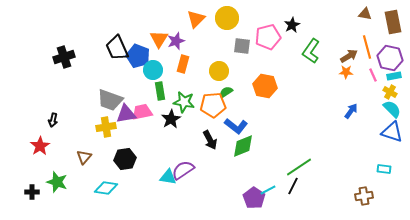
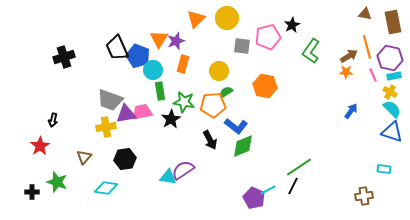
purple pentagon at (254, 198): rotated 10 degrees counterclockwise
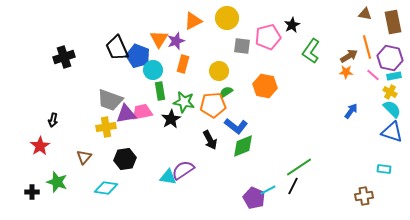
orange triangle at (196, 19): moved 3 px left, 2 px down; rotated 18 degrees clockwise
pink line at (373, 75): rotated 24 degrees counterclockwise
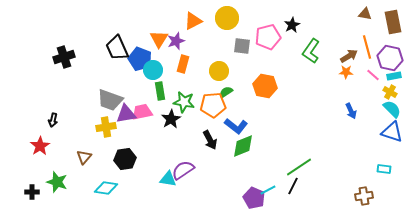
blue pentagon at (138, 56): moved 2 px right, 3 px down
blue arrow at (351, 111): rotated 119 degrees clockwise
cyan triangle at (168, 177): moved 2 px down
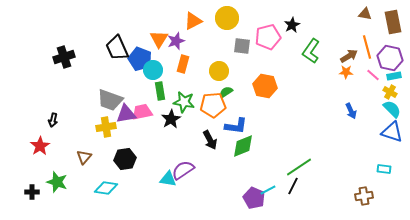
blue L-shape at (236, 126): rotated 30 degrees counterclockwise
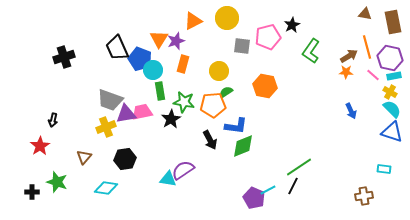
yellow cross at (106, 127): rotated 12 degrees counterclockwise
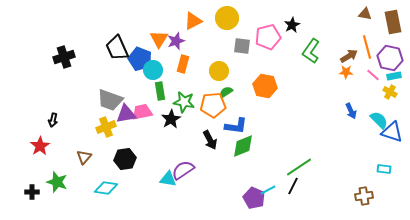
cyan semicircle at (392, 109): moved 13 px left, 11 px down
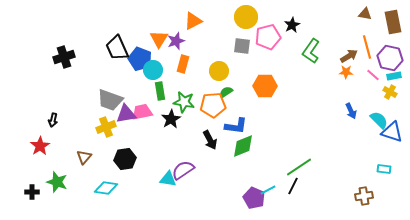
yellow circle at (227, 18): moved 19 px right, 1 px up
orange hexagon at (265, 86): rotated 10 degrees counterclockwise
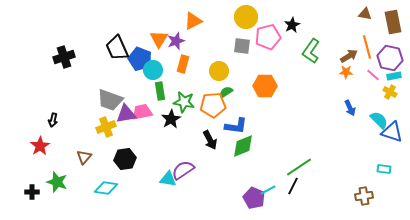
blue arrow at (351, 111): moved 1 px left, 3 px up
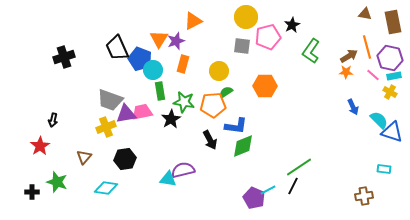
blue arrow at (350, 108): moved 3 px right, 1 px up
purple semicircle at (183, 170): rotated 20 degrees clockwise
